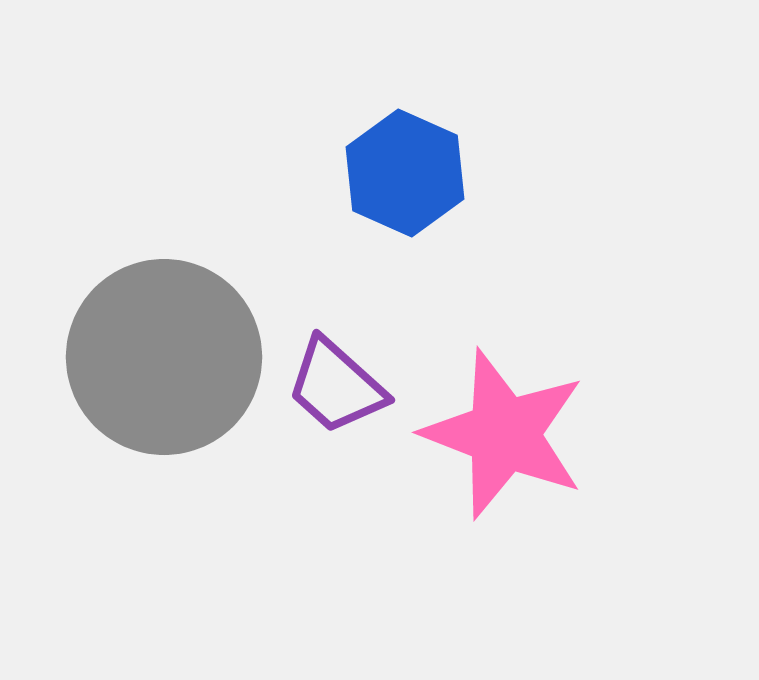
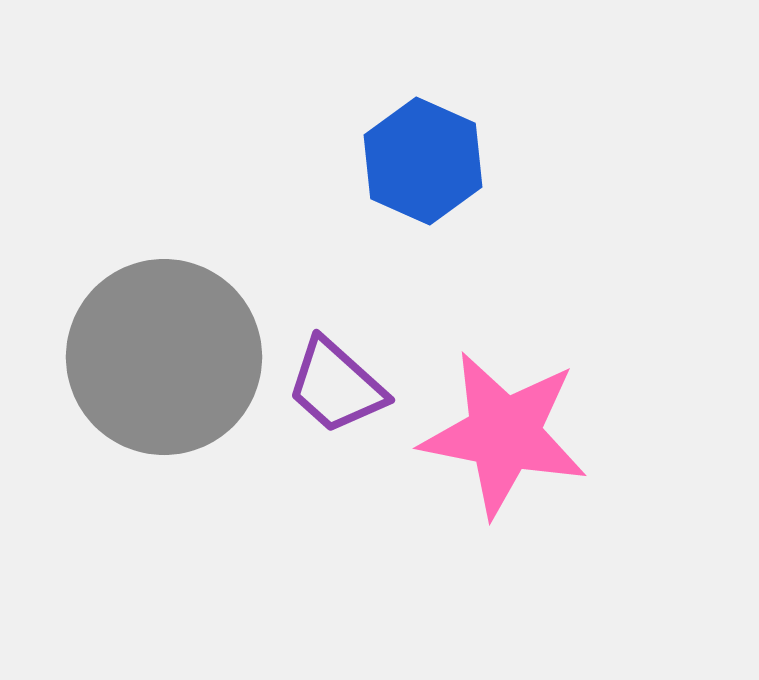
blue hexagon: moved 18 px right, 12 px up
pink star: rotated 10 degrees counterclockwise
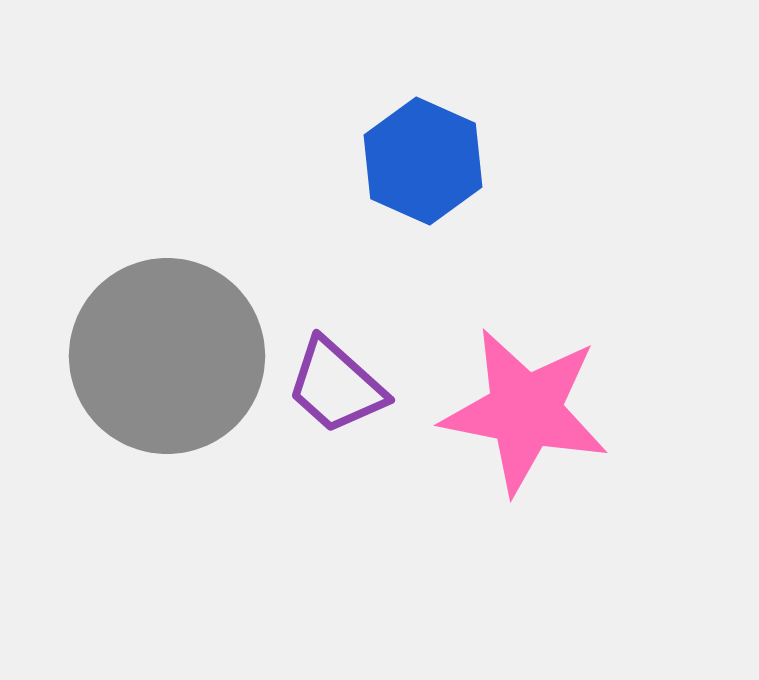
gray circle: moved 3 px right, 1 px up
pink star: moved 21 px right, 23 px up
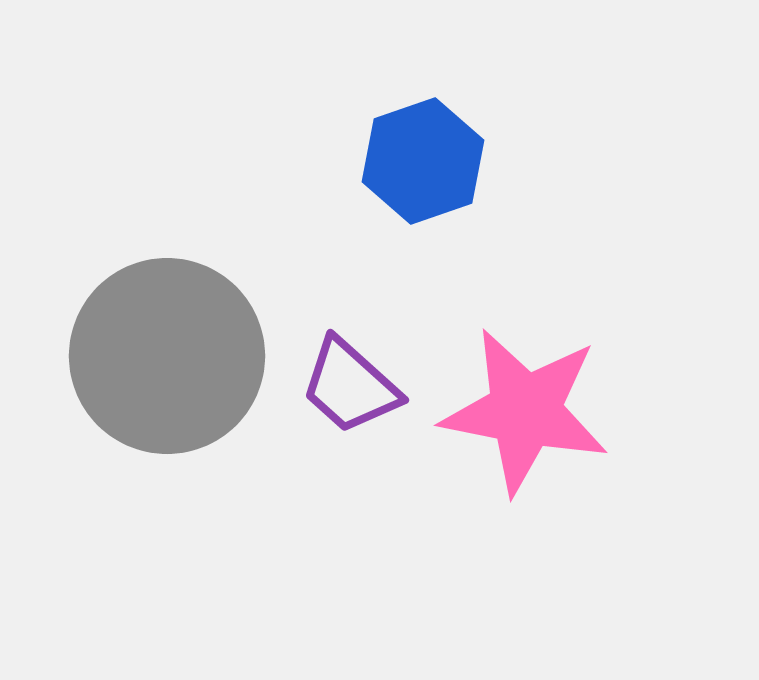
blue hexagon: rotated 17 degrees clockwise
purple trapezoid: moved 14 px right
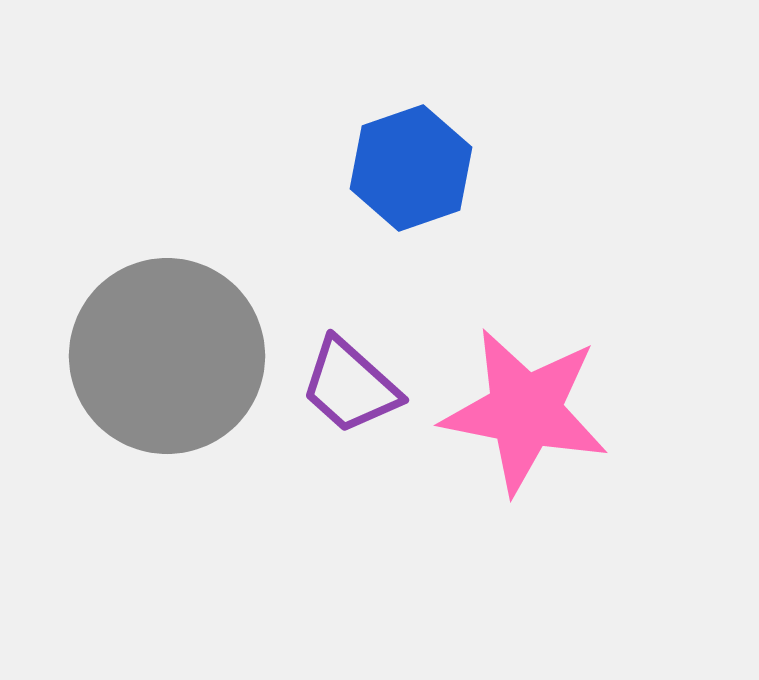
blue hexagon: moved 12 px left, 7 px down
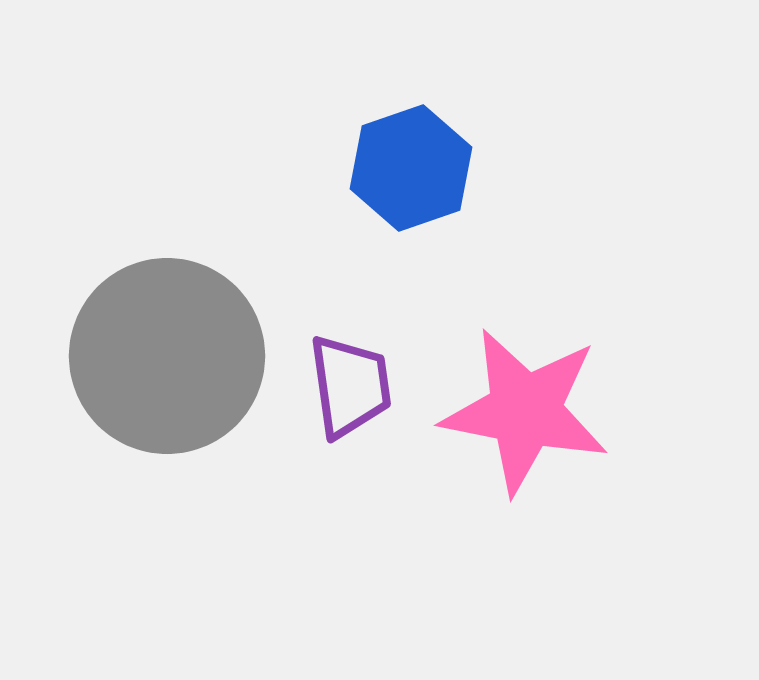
purple trapezoid: rotated 140 degrees counterclockwise
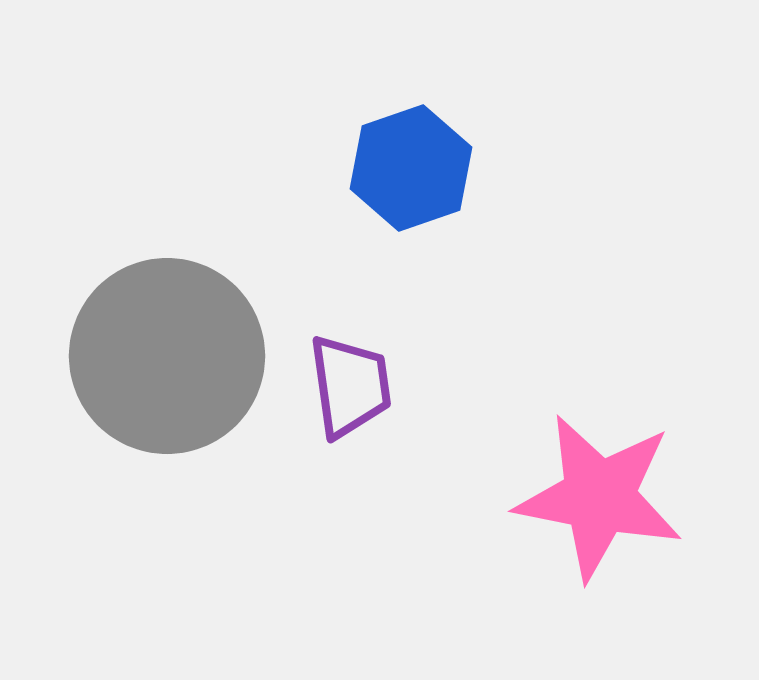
pink star: moved 74 px right, 86 px down
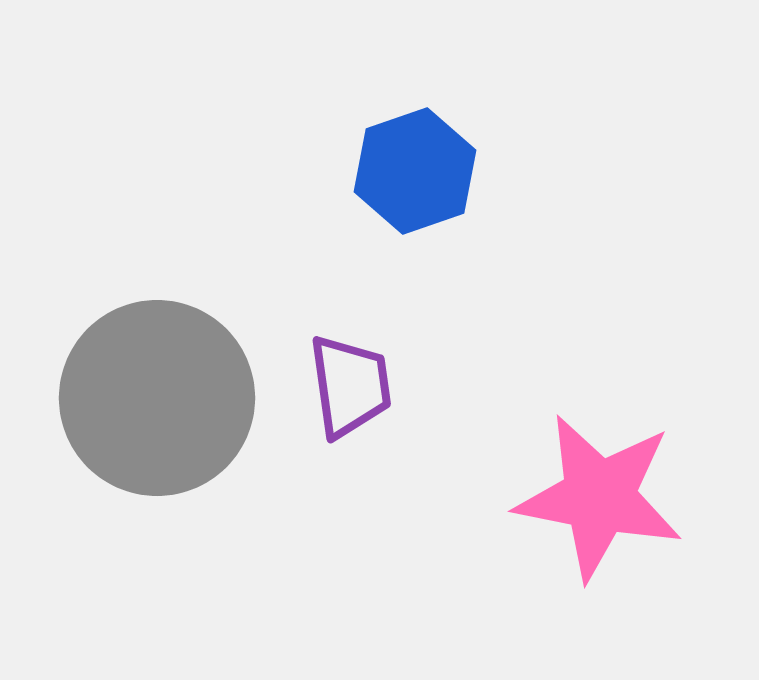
blue hexagon: moved 4 px right, 3 px down
gray circle: moved 10 px left, 42 px down
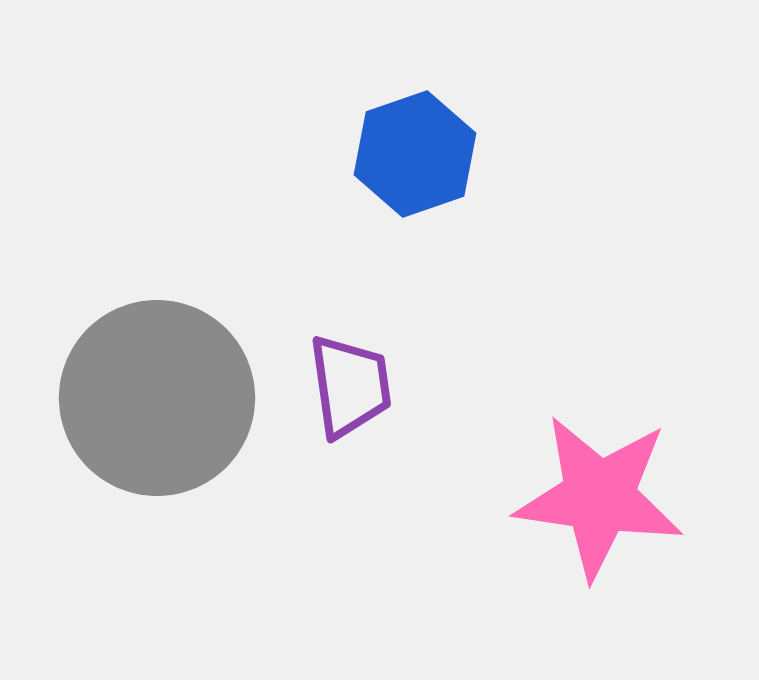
blue hexagon: moved 17 px up
pink star: rotated 3 degrees counterclockwise
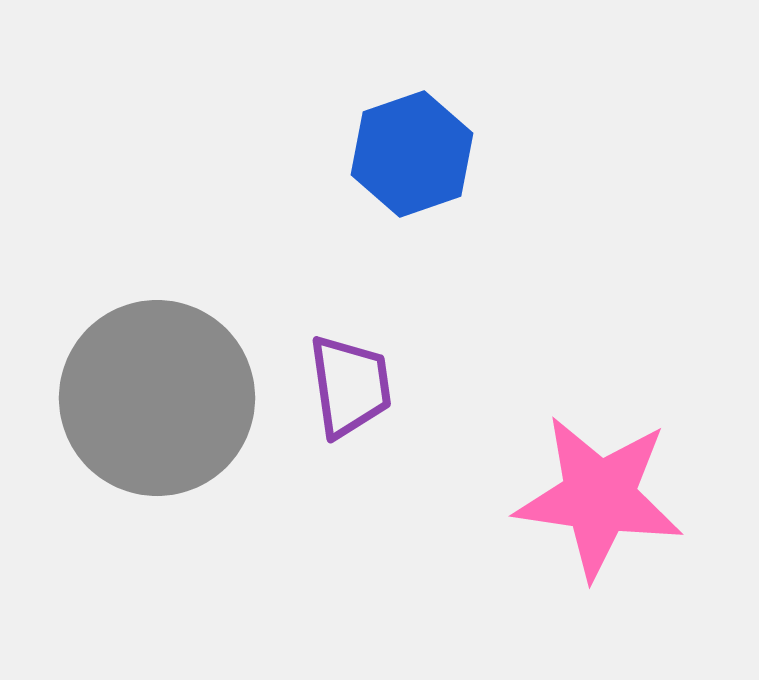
blue hexagon: moved 3 px left
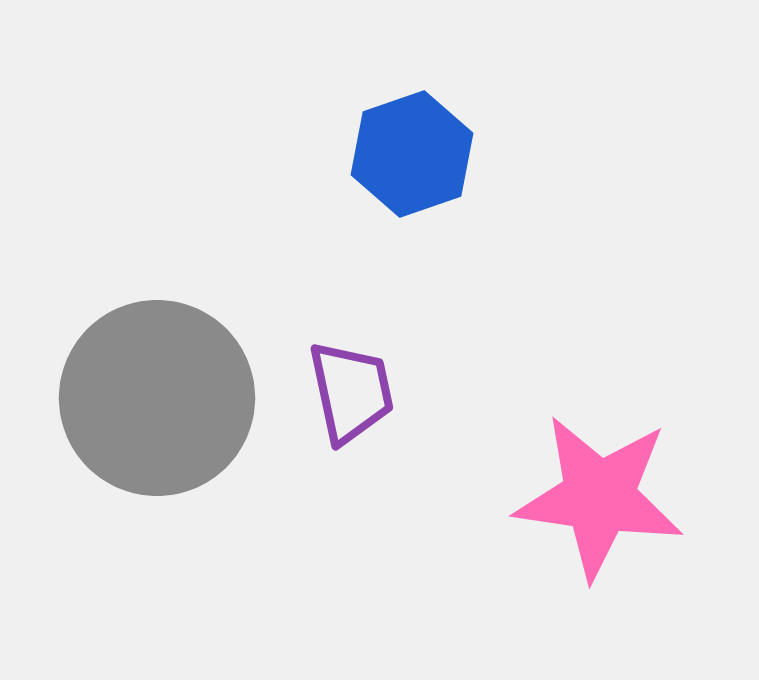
purple trapezoid: moved 1 px right, 6 px down; rotated 4 degrees counterclockwise
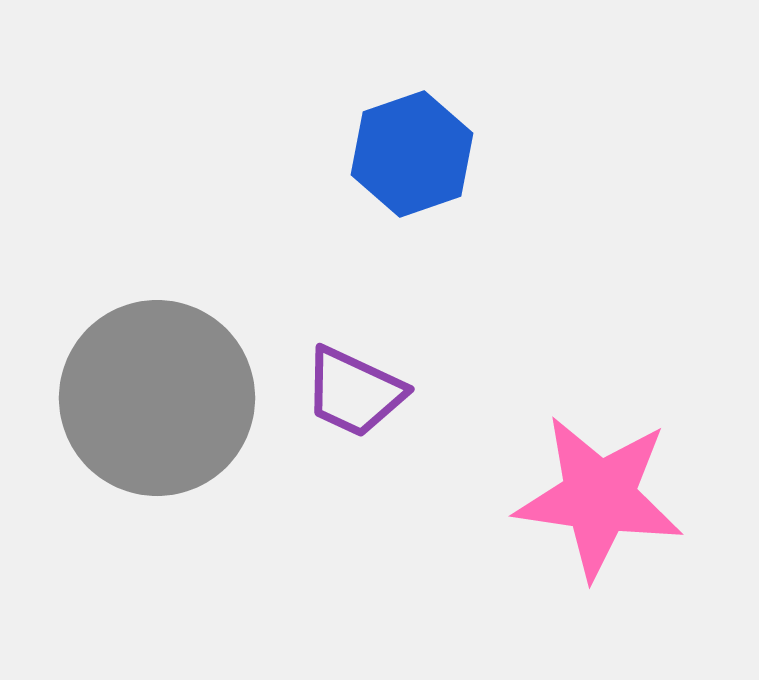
purple trapezoid: moved 3 px right; rotated 127 degrees clockwise
